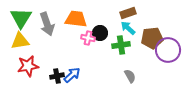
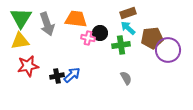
gray semicircle: moved 4 px left, 2 px down
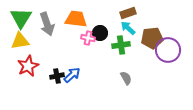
red star: rotated 15 degrees counterclockwise
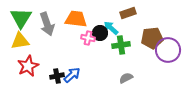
cyan arrow: moved 17 px left
gray semicircle: rotated 88 degrees counterclockwise
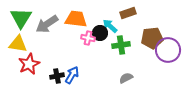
gray arrow: rotated 75 degrees clockwise
cyan arrow: moved 1 px left, 2 px up
yellow triangle: moved 2 px left, 3 px down; rotated 18 degrees clockwise
red star: moved 1 px right, 2 px up
blue arrow: rotated 18 degrees counterclockwise
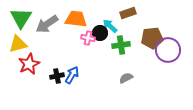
yellow triangle: rotated 24 degrees counterclockwise
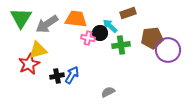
yellow triangle: moved 20 px right, 6 px down
gray semicircle: moved 18 px left, 14 px down
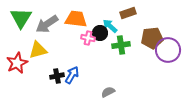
red star: moved 12 px left, 1 px up
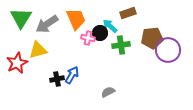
orange trapezoid: rotated 60 degrees clockwise
black cross: moved 3 px down
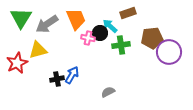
purple circle: moved 1 px right, 2 px down
